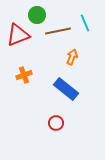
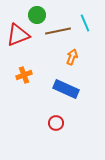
blue rectangle: rotated 15 degrees counterclockwise
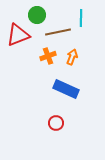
cyan line: moved 4 px left, 5 px up; rotated 24 degrees clockwise
brown line: moved 1 px down
orange cross: moved 24 px right, 19 px up
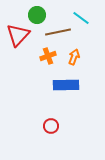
cyan line: rotated 54 degrees counterclockwise
red triangle: rotated 25 degrees counterclockwise
orange arrow: moved 2 px right
blue rectangle: moved 4 px up; rotated 25 degrees counterclockwise
red circle: moved 5 px left, 3 px down
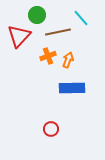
cyan line: rotated 12 degrees clockwise
red triangle: moved 1 px right, 1 px down
orange arrow: moved 6 px left, 3 px down
blue rectangle: moved 6 px right, 3 px down
red circle: moved 3 px down
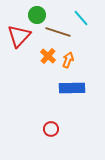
brown line: rotated 30 degrees clockwise
orange cross: rotated 28 degrees counterclockwise
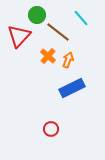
brown line: rotated 20 degrees clockwise
blue rectangle: rotated 25 degrees counterclockwise
